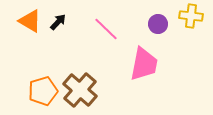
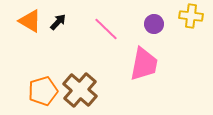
purple circle: moved 4 px left
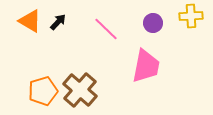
yellow cross: rotated 10 degrees counterclockwise
purple circle: moved 1 px left, 1 px up
pink trapezoid: moved 2 px right, 2 px down
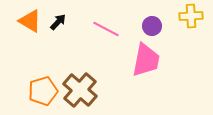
purple circle: moved 1 px left, 3 px down
pink line: rotated 16 degrees counterclockwise
pink trapezoid: moved 6 px up
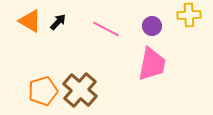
yellow cross: moved 2 px left, 1 px up
pink trapezoid: moved 6 px right, 4 px down
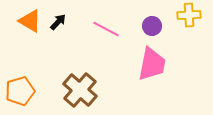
orange pentagon: moved 23 px left
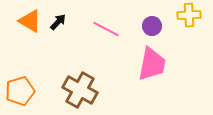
brown cross: rotated 12 degrees counterclockwise
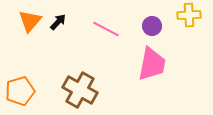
orange triangle: rotated 40 degrees clockwise
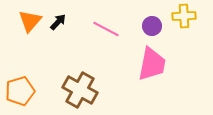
yellow cross: moved 5 px left, 1 px down
